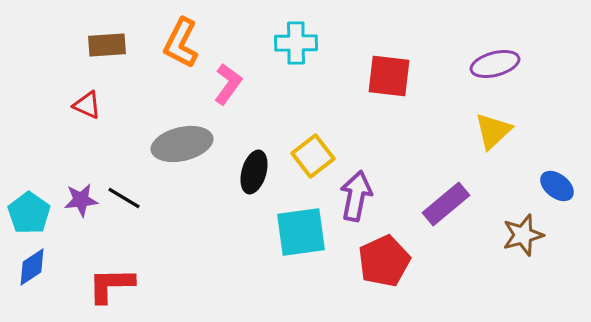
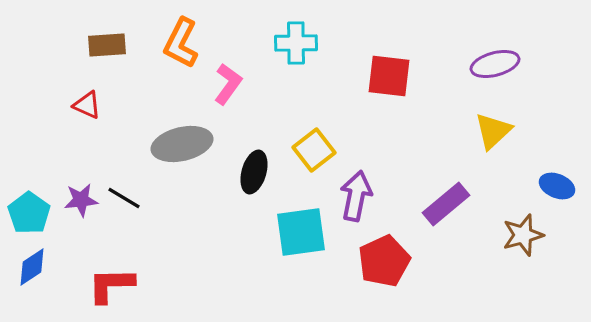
yellow square: moved 1 px right, 6 px up
blue ellipse: rotated 16 degrees counterclockwise
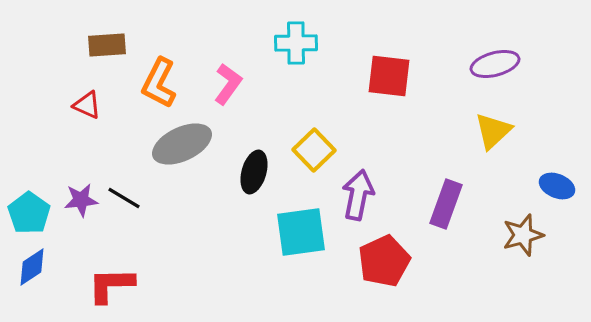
orange L-shape: moved 22 px left, 40 px down
gray ellipse: rotated 12 degrees counterclockwise
yellow square: rotated 6 degrees counterclockwise
purple arrow: moved 2 px right, 1 px up
purple rectangle: rotated 30 degrees counterclockwise
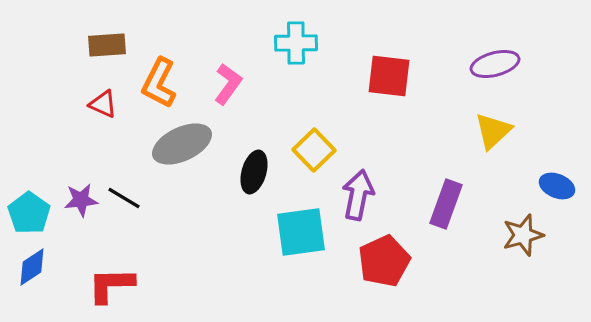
red triangle: moved 16 px right, 1 px up
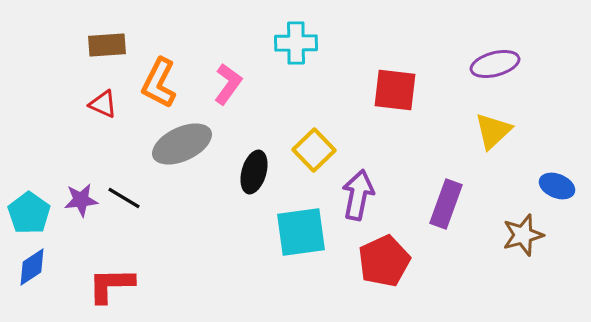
red square: moved 6 px right, 14 px down
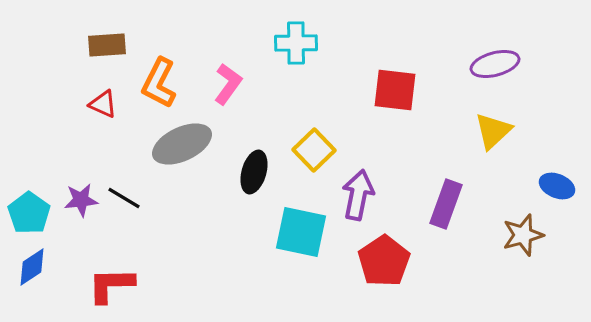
cyan square: rotated 20 degrees clockwise
red pentagon: rotated 9 degrees counterclockwise
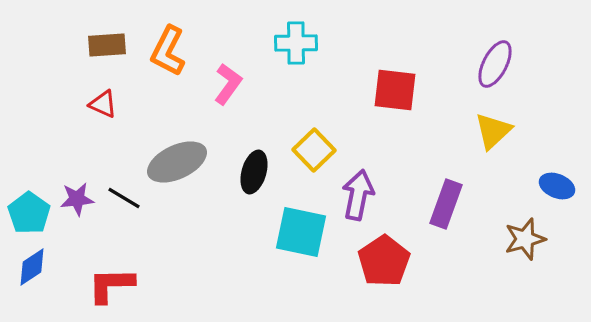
purple ellipse: rotated 48 degrees counterclockwise
orange L-shape: moved 9 px right, 32 px up
gray ellipse: moved 5 px left, 18 px down
purple star: moved 4 px left, 1 px up
brown star: moved 2 px right, 4 px down
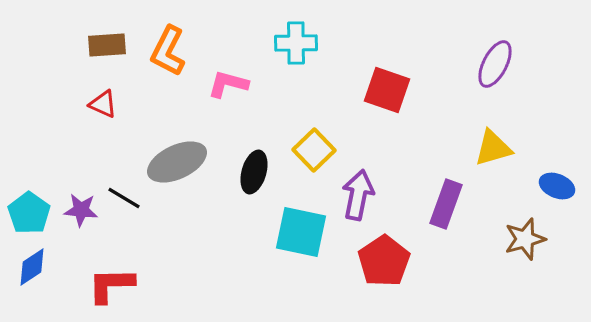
pink L-shape: rotated 111 degrees counterclockwise
red square: moved 8 px left; rotated 12 degrees clockwise
yellow triangle: moved 17 px down; rotated 27 degrees clockwise
purple star: moved 4 px right, 11 px down; rotated 12 degrees clockwise
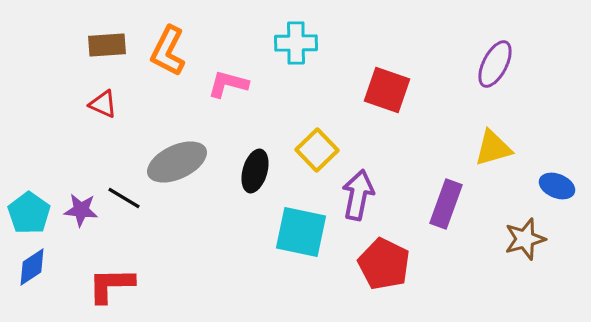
yellow square: moved 3 px right
black ellipse: moved 1 px right, 1 px up
red pentagon: moved 3 px down; rotated 12 degrees counterclockwise
